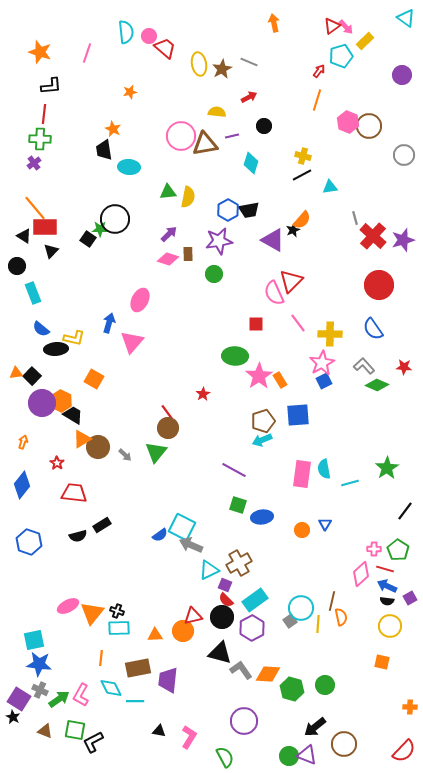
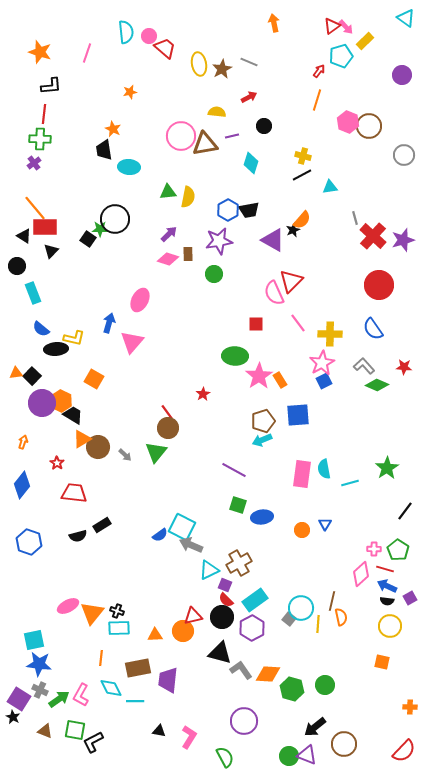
gray square at (290, 621): moved 1 px left, 2 px up; rotated 16 degrees counterclockwise
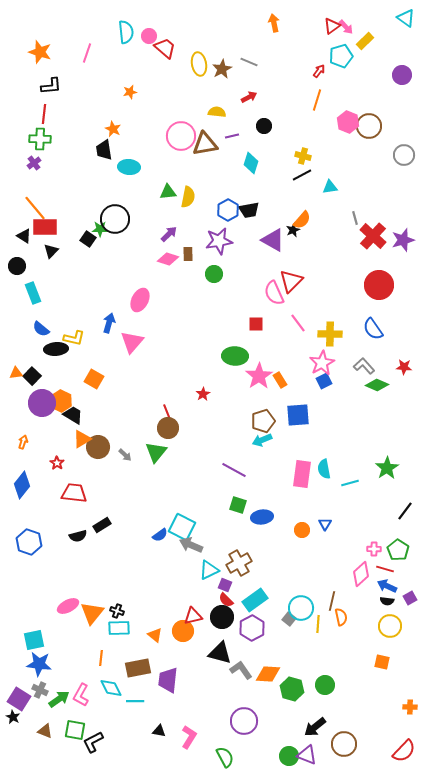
red line at (167, 412): rotated 14 degrees clockwise
orange triangle at (155, 635): rotated 42 degrees clockwise
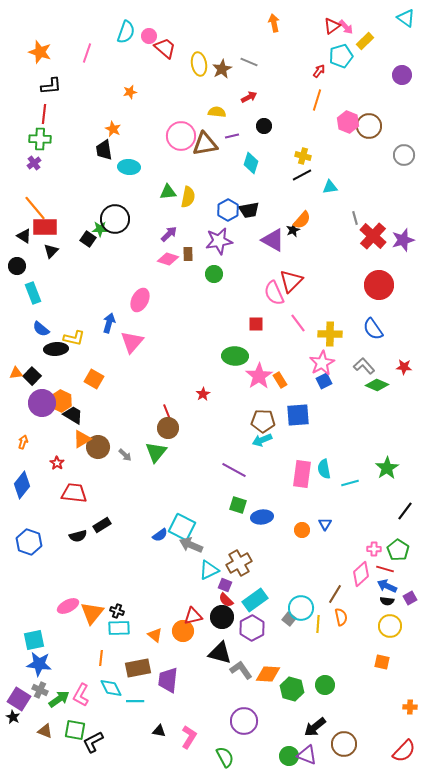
cyan semicircle at (126, 32): rotated 25 degrees clockwise
brown pentagon at (263, 421): rotated 20 degrees clockwise
brown line at (332, 601): moved 3 px right, 7 px up; rotated 18 degrees clockwise
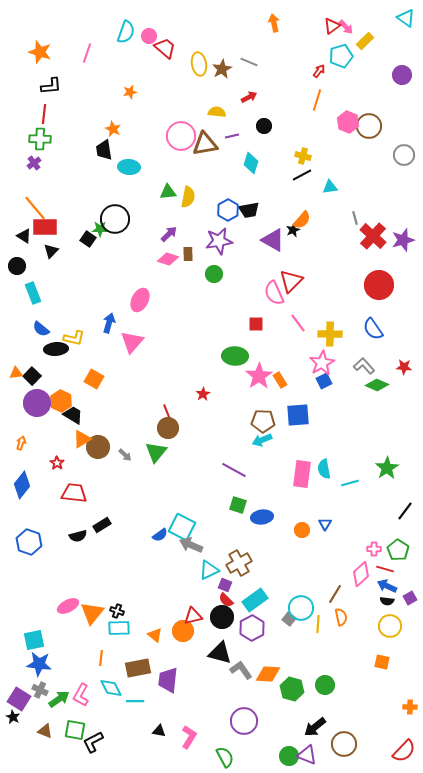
purple circle at (42, 403): moved 5 px left
orange arrow at (23, 442): moved 2 px left, 1 px down
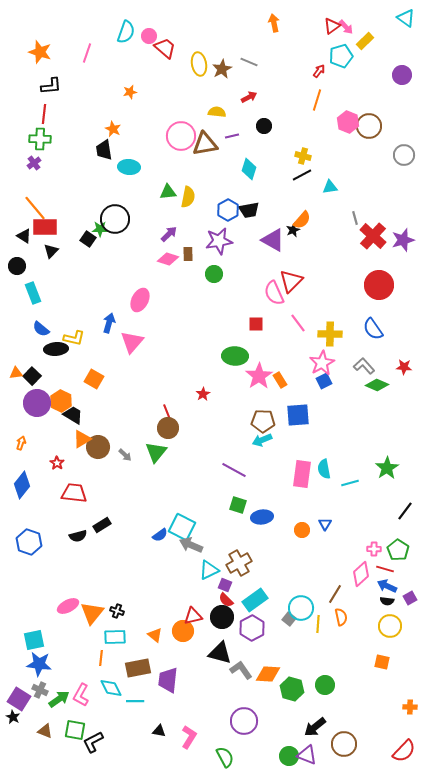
cyan diamond at (251, 163): moved 2 px left, 6 px down
cyan rectangle at (119, 628): moved 4 px left, 9 px down
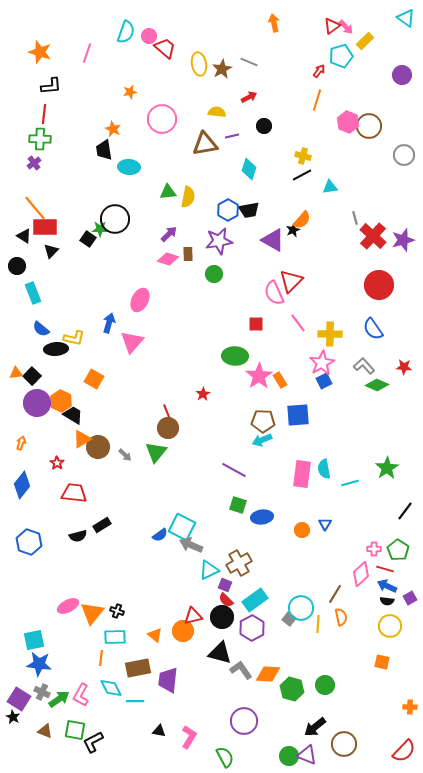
pink circle at (181, 136): moved 19 px left, 17 px up
gray cross at (40, 690): moved 2 px right, 2 px down
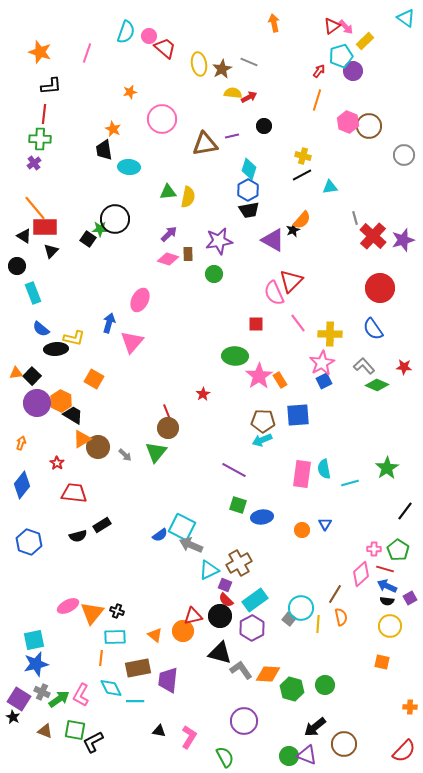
purple circle at (402, 75): moved 49 px left, 4 px up
yellow semicircle at (217, 112): moved 16 px right, 19 px up
blue hexagon at (228, 210): moved 20 px right, 20 px up
red circle at (379, 285): moved 1 px right, 3 px down
black circle at (222, 617): moved 2 px left, 1 px up
blue star at (39, 664): moved 3 px left; rotated 20 degrees counterclockwise
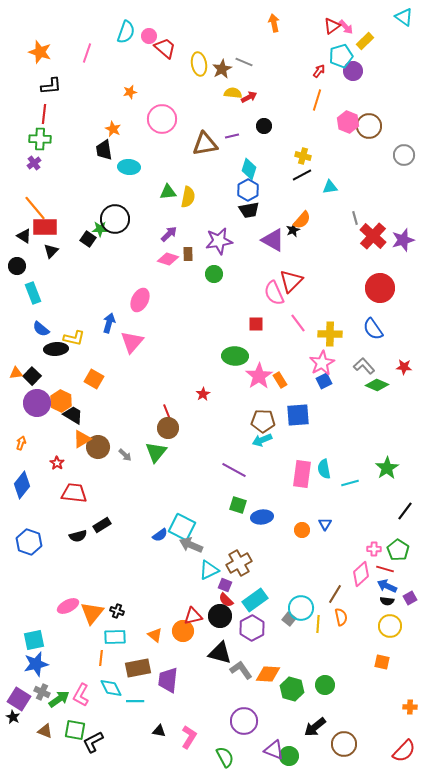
cyan triangle at (406, 18): moved 2 px left, 1 px up
gray line at (249, 62): moved 5 px left
purple triangle at (307, 755): moved 33 px left, 5 px up
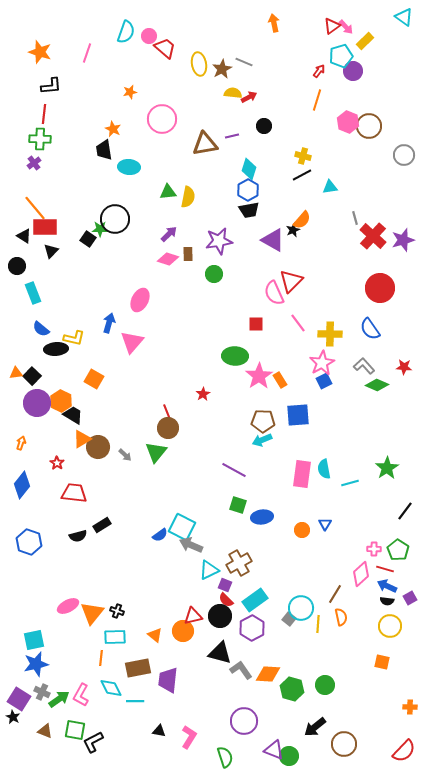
blue semicircle at (373, 329): moved 3 px left
green semicircle at (225, 757): rotated 10 degrees clockwise
